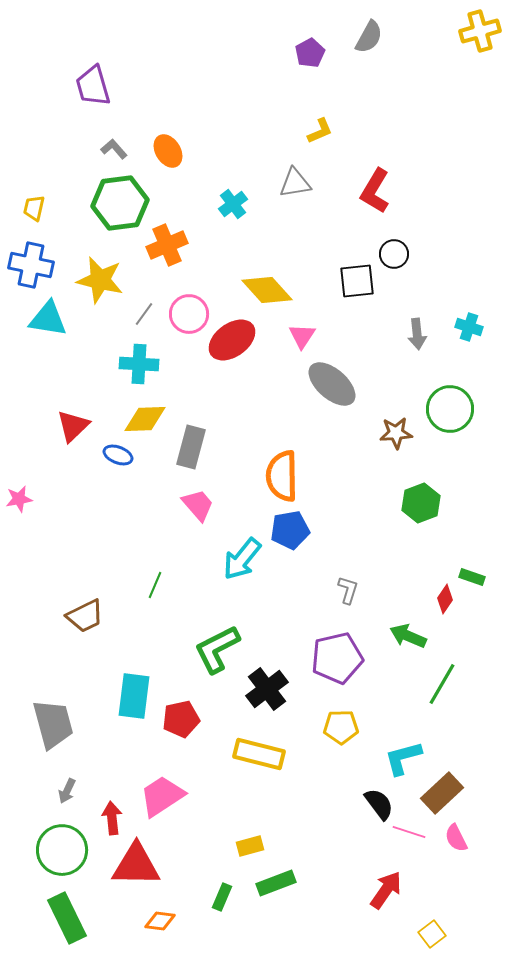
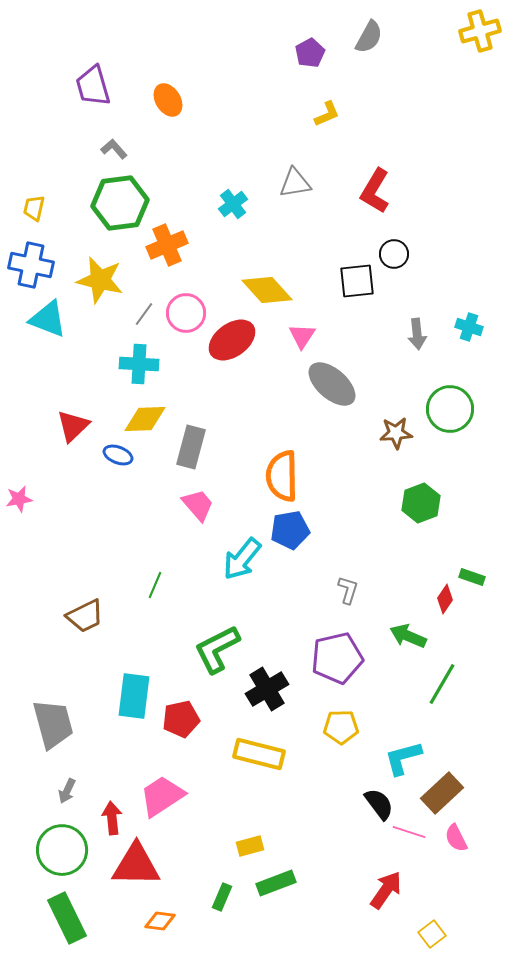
yellow L-shape at (320, 131): moved 7 px right, 17 px up
orange ellipse at (168, 151): moved 51 px up
pink circle at (189, 314): moved 3 px left, 1 px up
cyan triangle at (48, 319): rotated 12 degrees clockwise
black cross at (267, 689): rotated 6 degrees clockwise
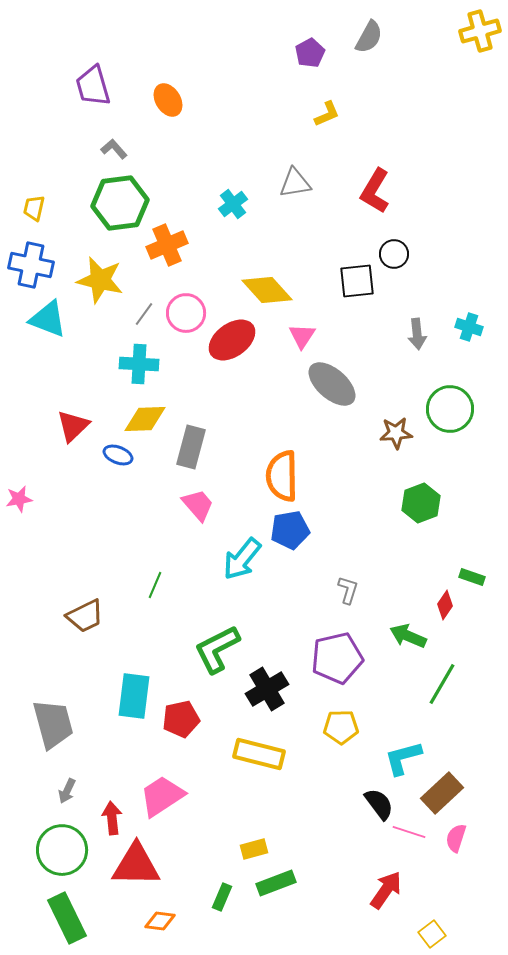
red diamond at (445, 599): moved 6 px down
pink semicircle at (456, 838): rotated 44 degrees clockwise
yellow rectangle at (250, 846): moved 4 px right, 3 px down
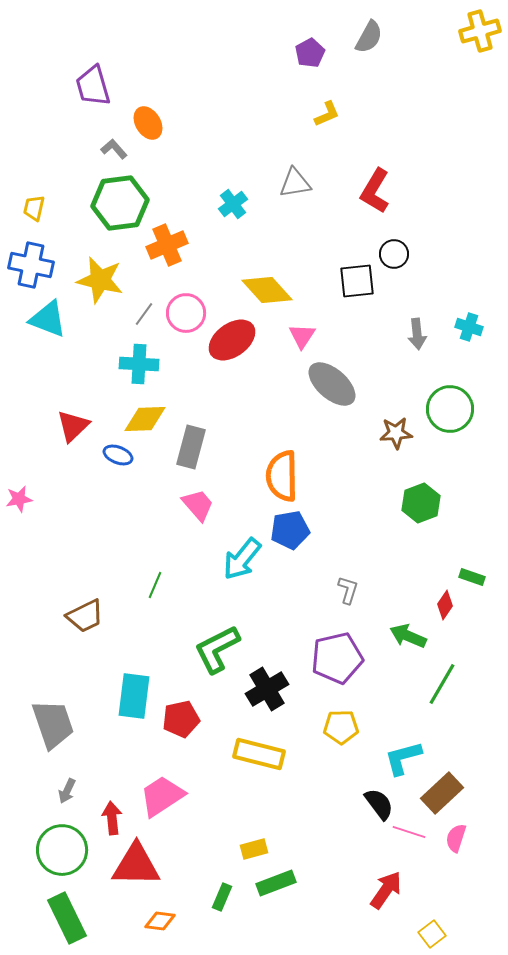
orange ellipse at (168, 100): moved 20 px left, 23 px down
gray trapezoid at (53, 724): rotated 4 degrees counterclockwise
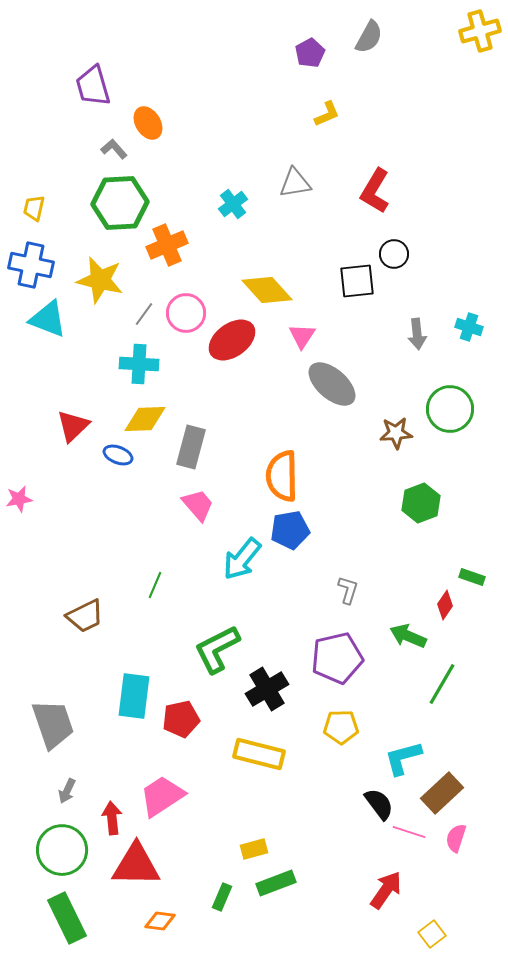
green hexagon at (120, 203): rotated 4 degrees clockwise
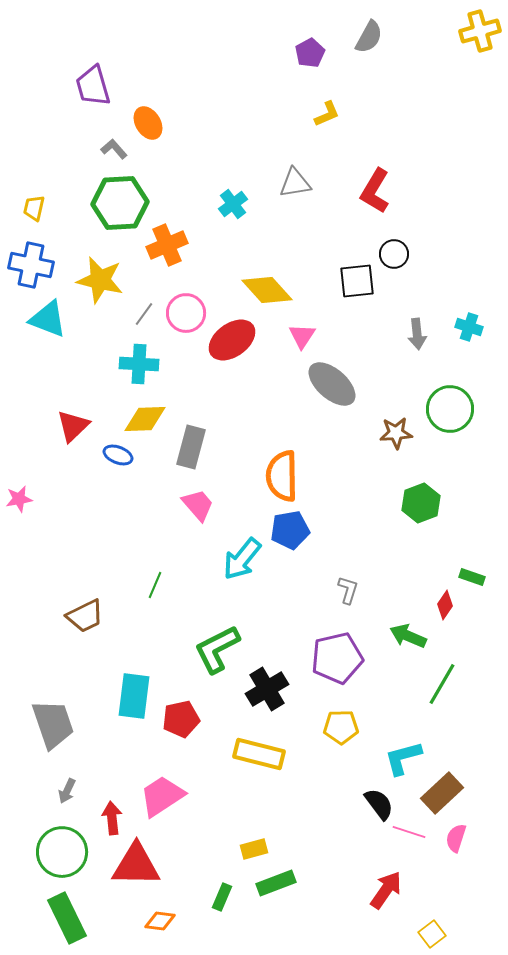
green circle at (62, 850): moved 2 px down
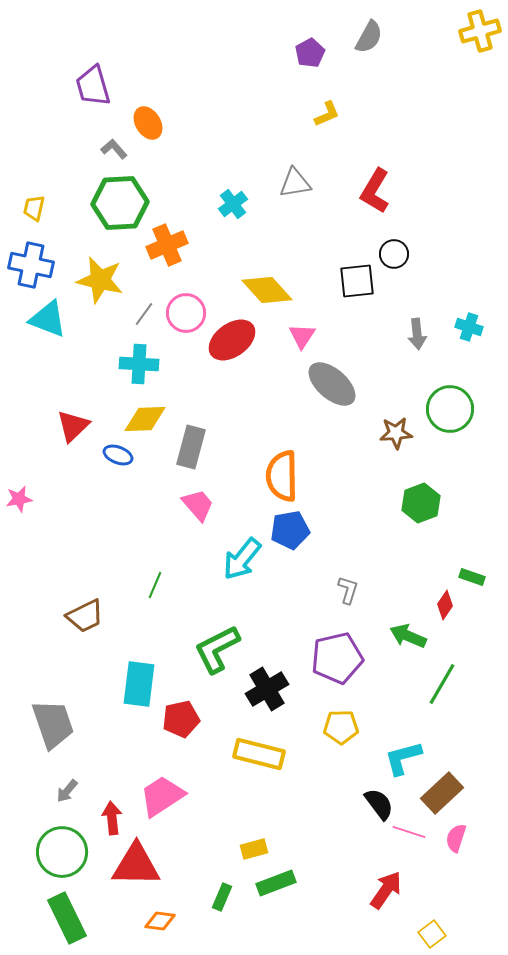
cyan rectangle at (134, 696): moved 5 px right, 12 px up
gray arrow at (67, 791): rotated 15 degrees clockwise
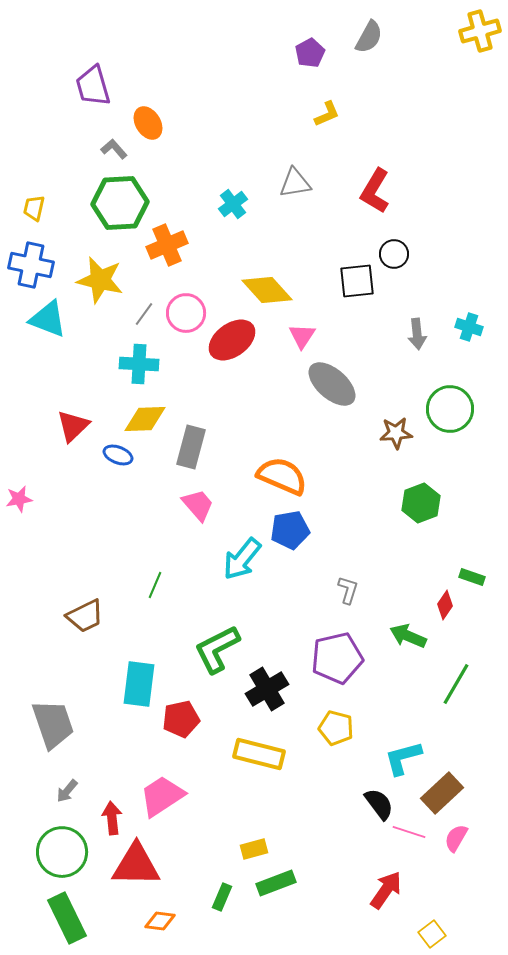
orange semicircle at (282, 476): rotated 114 degrees clockwise
green line at (442, 684): moved 14 px right
yellow pentagon at (341, 727): moved 5 px left, 1 px down; rotated 16 degrees clockwise
pink semicircle at (456, 838): rotated 12 degrees clockwise
